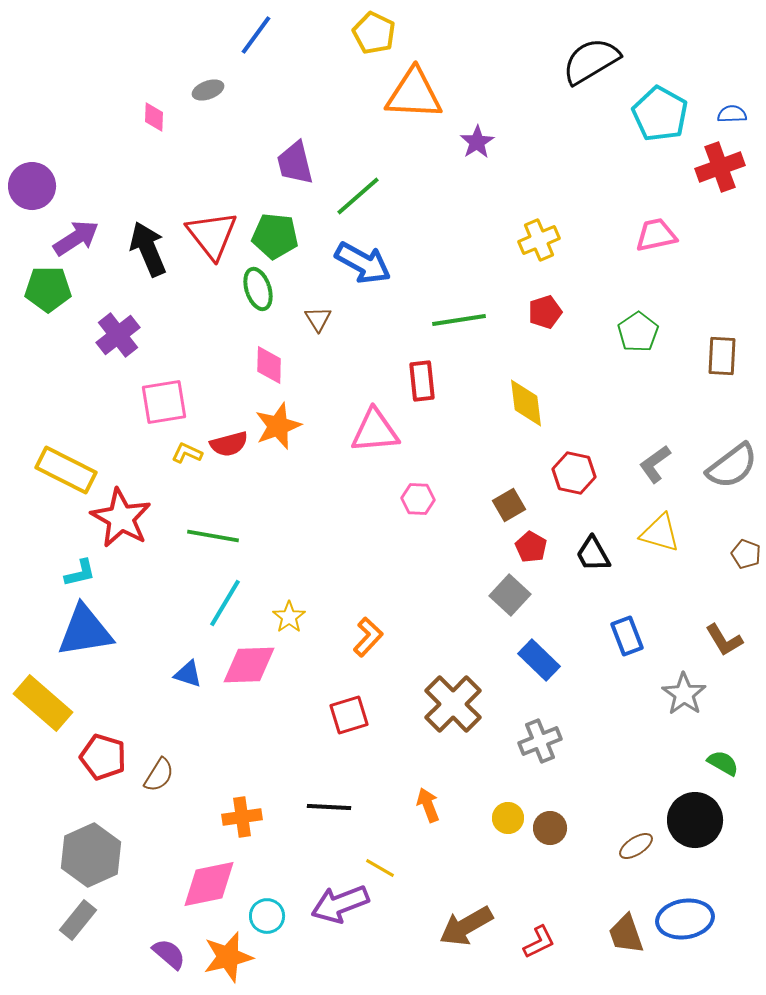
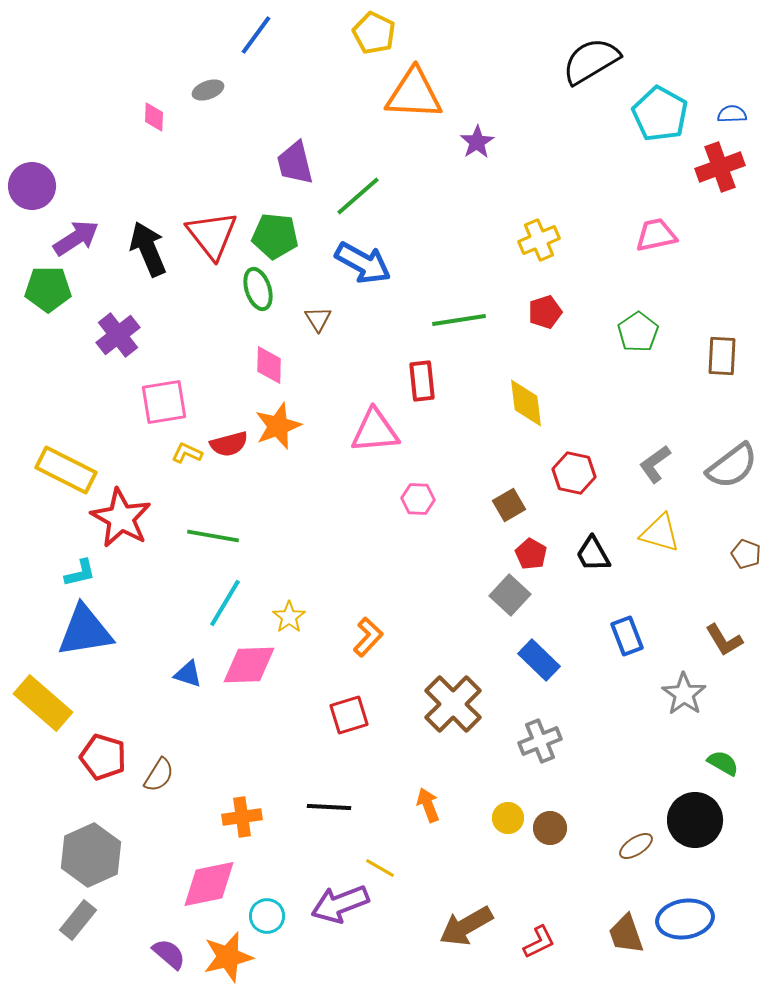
red pentagon at (531, 547): moved 7 px down
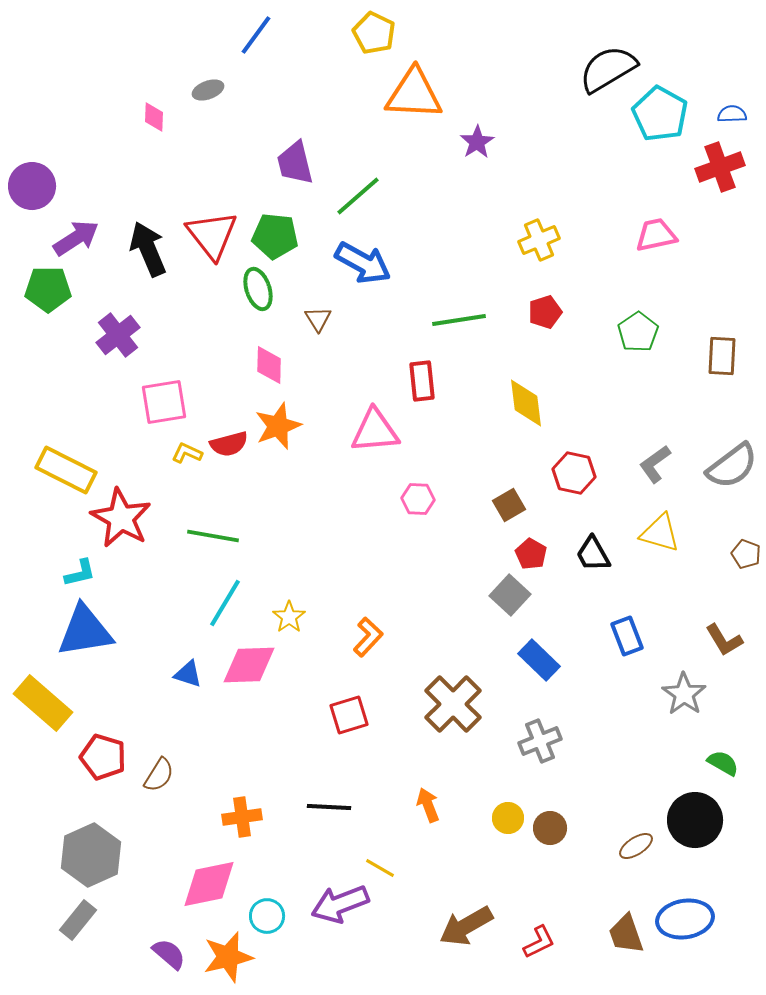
black semicircle at (591, 61): moved 17 px right, 8 px down
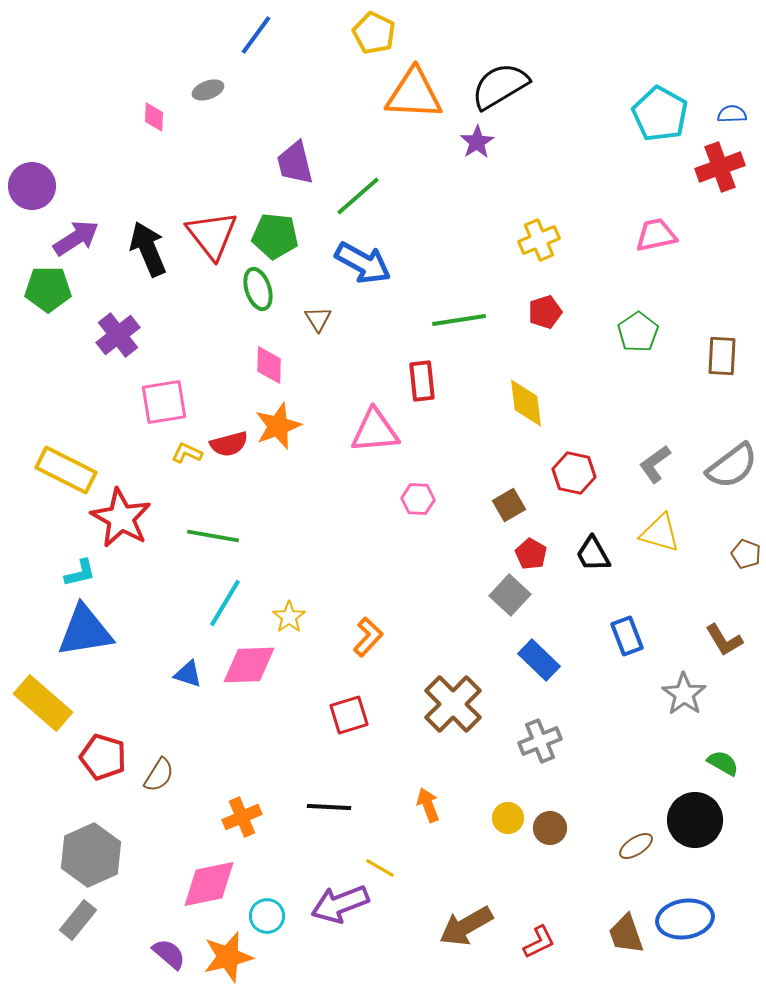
black semicircle at (608, 69): moved 108 px left, 17 px down
orange cross at (242, 817): rotated 15 degrees counterclockwise
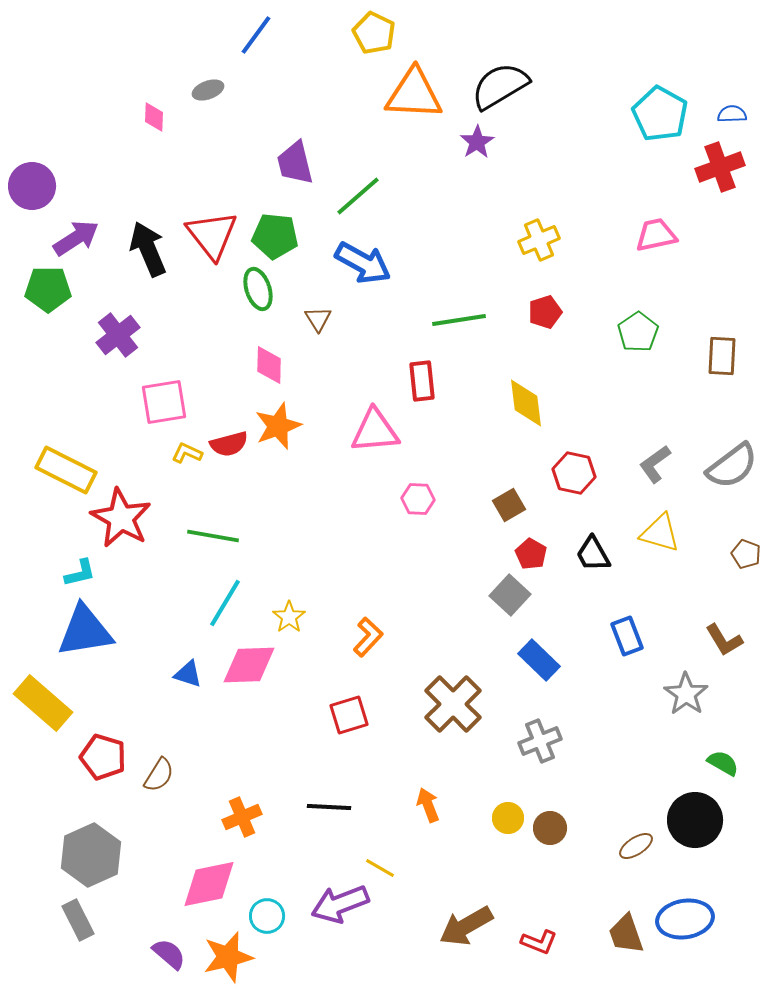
gray star at (684, 694): moved 2 px right
gray rectangle at (78, 920): rotated 66 degrees counterclockwise
red L-shape at (539, 942): rotated 48 degrees clockwise
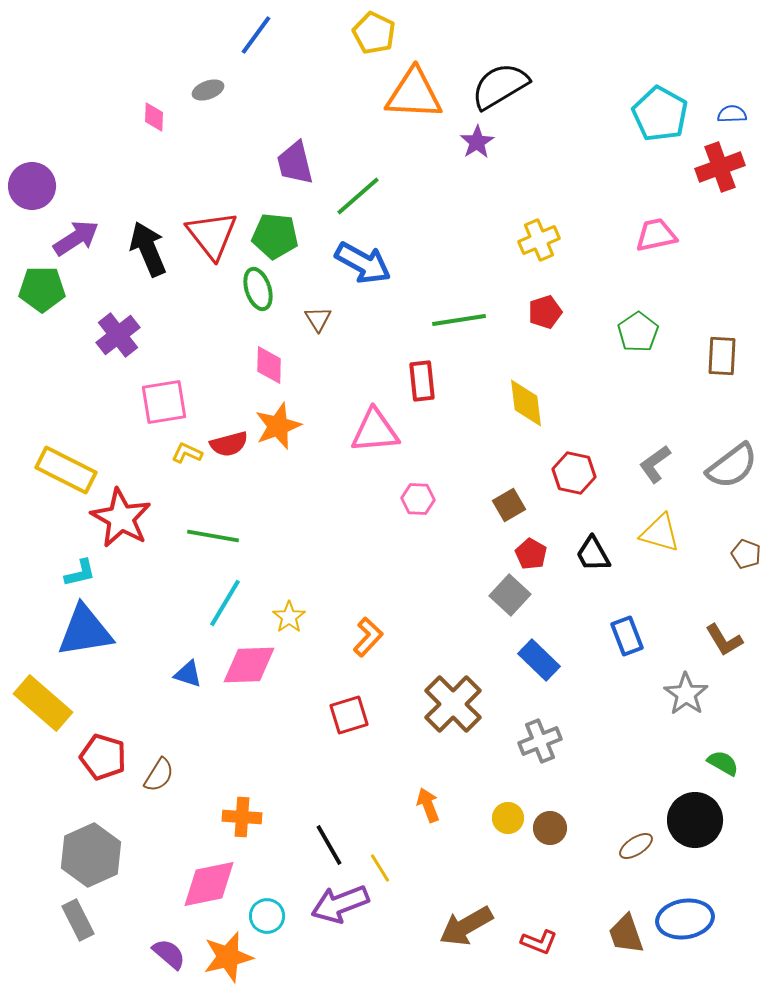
green pentagon at (48, 289): moved 6 px left
black line at (329, 807): moved 38 px down; rotated 57 degrees clockwise
orange cross at (242, 817): rotated 27 degrees clockwise
yellow line at (380, 868): rotated 28 degrees clockwise
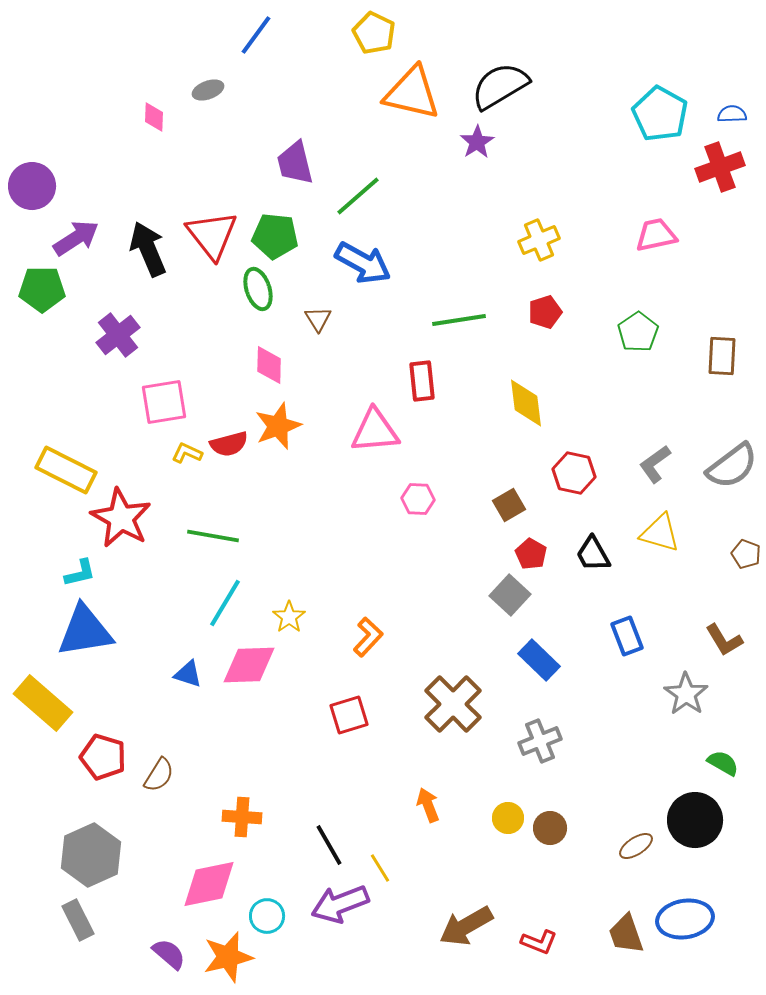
orange triangle at (414, 94): moved 2 px left, 1 px up; rotated 10 degrees clockwise
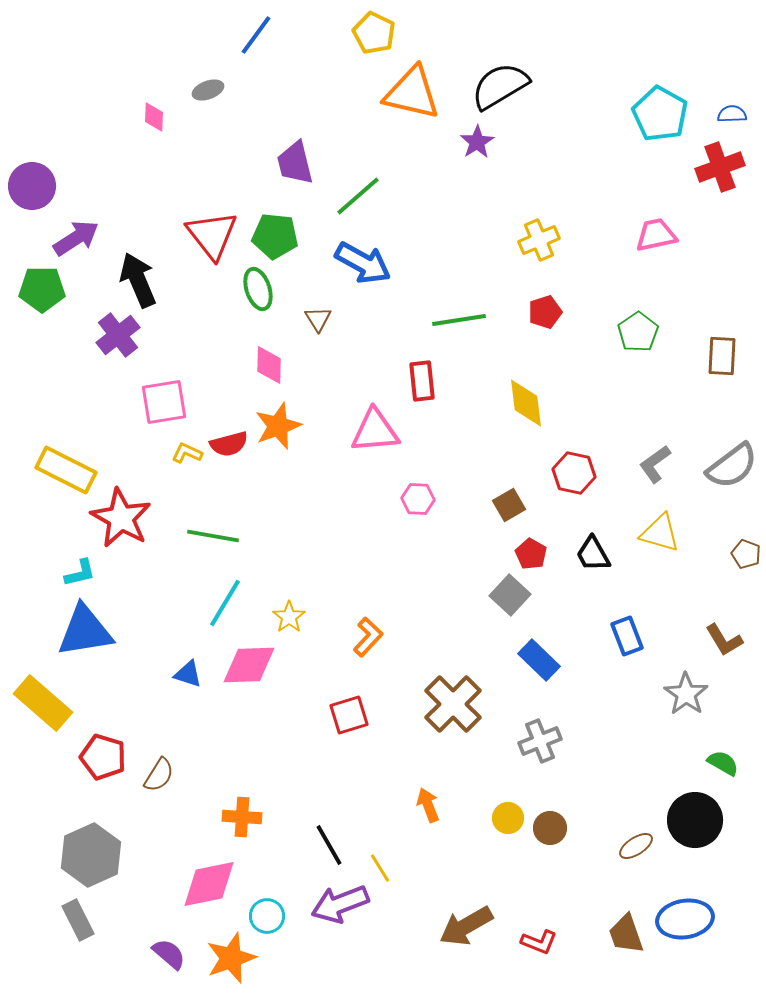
black arrow at (148, 249): moved 10 px left, 31 px down
orange star at (228, 957): moved 3 px right, 1 px down; rotated 6 degrees counterclockwise
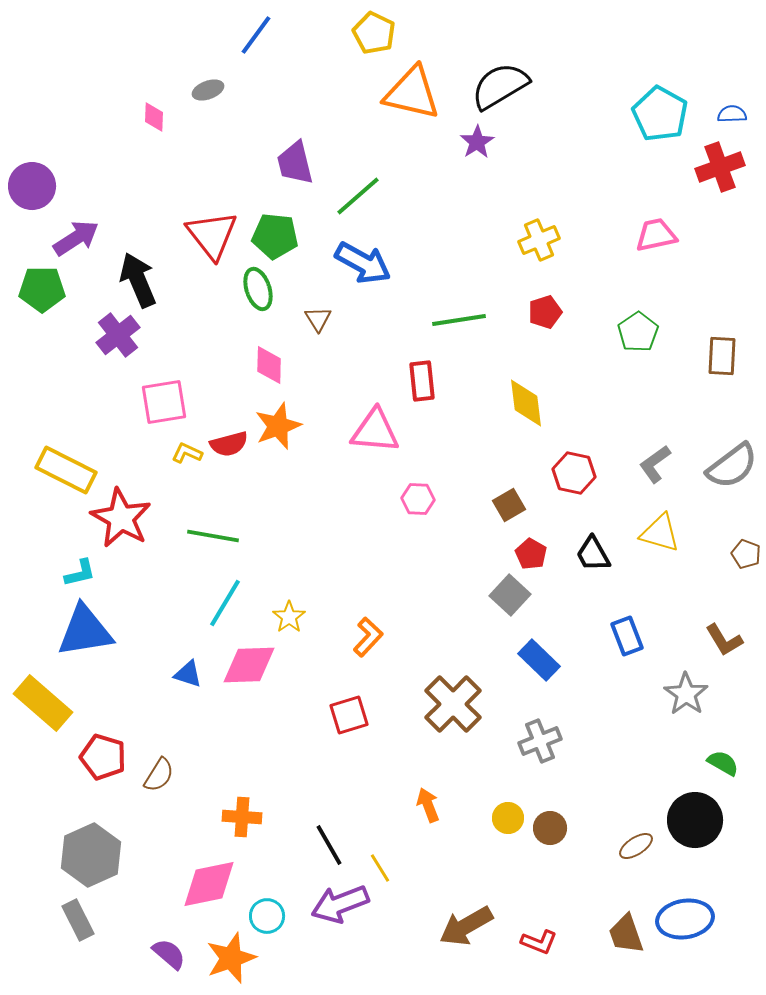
pink triangle at (375, 431): rotated 10 degrees clockwise
